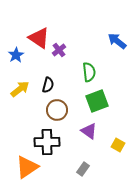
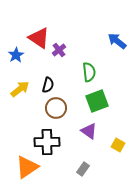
brown circle: moved 1 px left, 2 px up
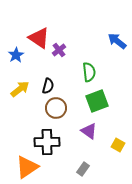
black semicircle: moved 1 px down
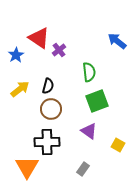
brown circle: moved 5 px left, 1 px down
orange triangle: rotated 25 degrees counterclockwise
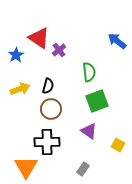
yellow arrow: rotated 18 degrees clockwise
orange triangle: moved 1 px left
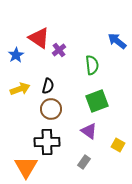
green semicircle: moved 3 px right, 7 px up
gray rectangle: moved 1 px right, 7 px up
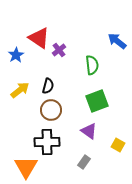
yellow arrow: moved 1 px down; rotated 18 degrees counterclockwise
brown circle: moved 1 px down
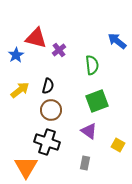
red triangle: moved 3 px left; rotated 20 degrees counterclockwise
black cross: rotated 20 degrees clockwise
gray rectangle: moved 1 px right, 1 px down; rotated 24 degrees counterclockwise
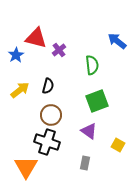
brown circle: moved 5 px down
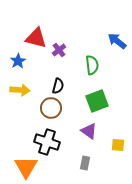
blue star: moved 2 px right, 6 px down
black semicircle: moved 10 px right
yellow arrow: rotated 42 degrees clockwise
brown circle: moved 7 px up
yellow square: rotated 24 degrees counterclockwise
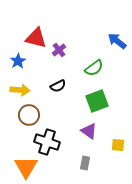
green semicircle: moved 2 px right, 3 px down; rotated 60 degrees clockwise
black semicircle: rotated 49 degrees clockwise
brown circle: moved 22 px left, 7 px down
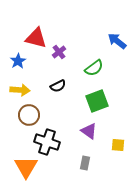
purple cross: moved 2 px down
